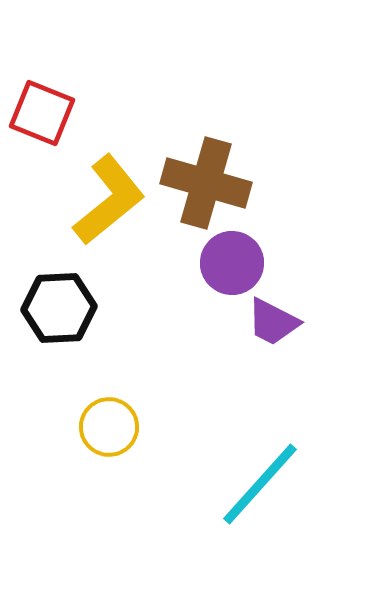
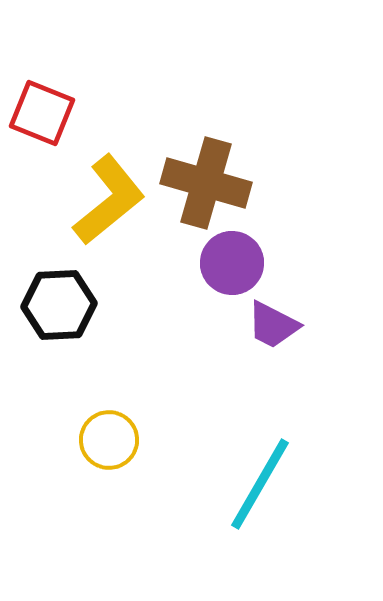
black hexagon: moved 3 px up
purple trapezoid: moved 3 px down
yellow circle: moved 13 px down
cyan line: rotated 12 degrees counterclockwise
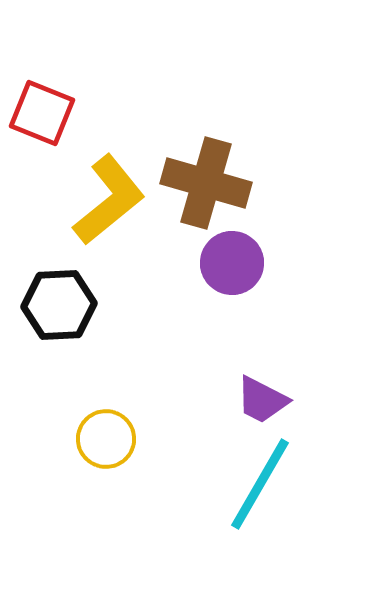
purple trapezoid: moved 11 px left, 75 px down
yellow circle: moved 3 px left, 1 px up
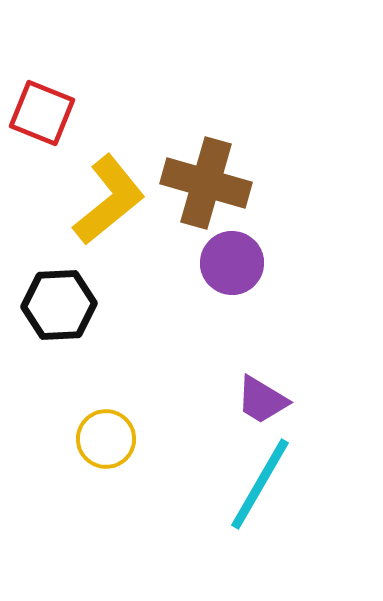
purple trapezoid: rotated 4 degrees clockwise
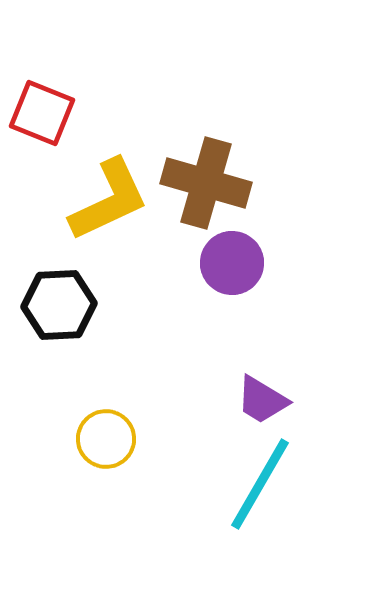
yellow L-shape: rotated 14 degrees clockwise
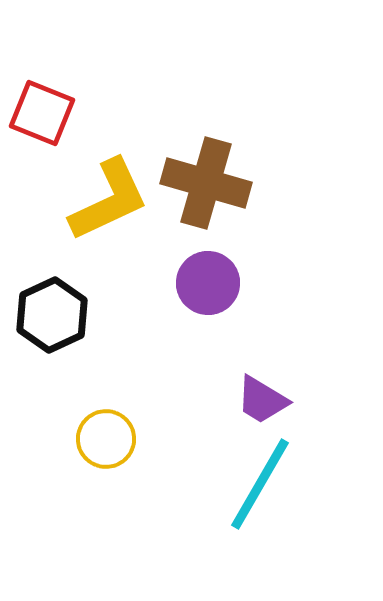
purple circle: moved 24 px left, 20 px down
black hexagon: moved 7 px left, 10 px down; rotated 22 degrees counterclockwise
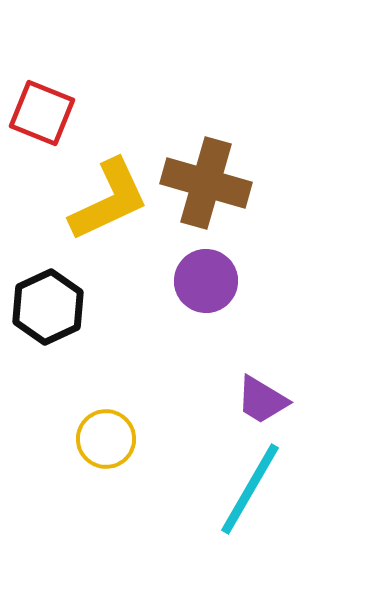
purple circle: moved 2 px left, 2 px up
black hexagon: moved 4 px left, 8 px up
cyan line: moved 10 px left, 5 px down
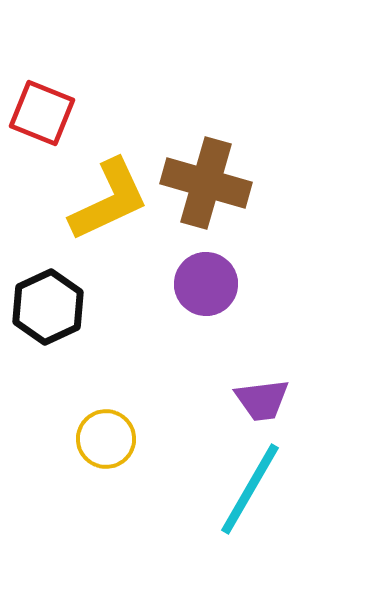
purple circle: moved 3 px down
purple trapezoid: rotated 38 degrees counterclockwise
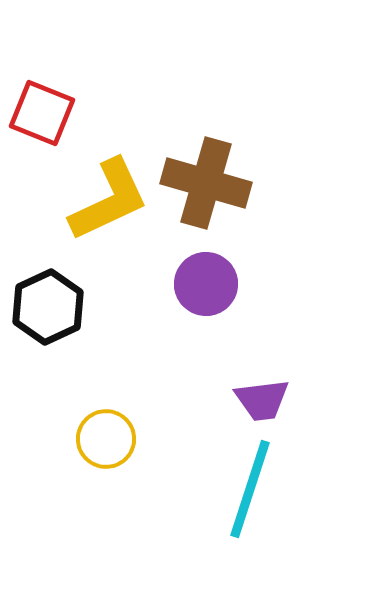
cyan line: rotated 12 degrees counterclockwise
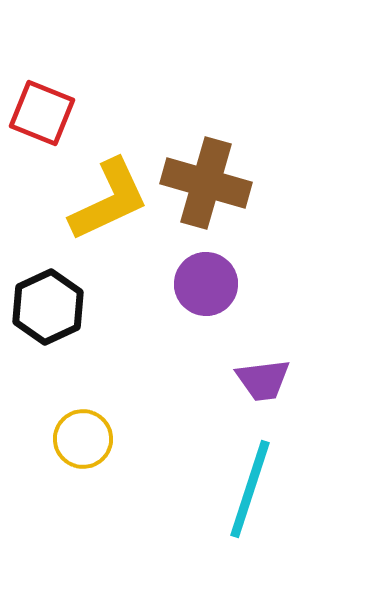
purple trapezoid: moved 1 px right, 20 px up
yellow circle: moved 23 px left
